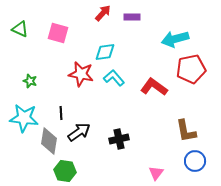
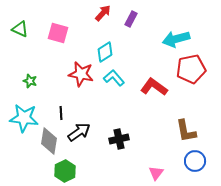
purple rectangle: moved 1 px left, 2 px down; rotated 63 degrees counterclockwise
cyan arrow: moved 1 px right
cyan diamond: rotated 25 degrees counterclockwise
green hexagon: rotated 25 degrees clockwise
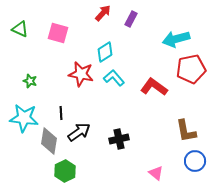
pink triangle: rotated 28 degrees counterclockwise
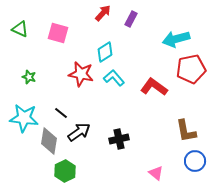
green star: moved 1 px left, 4 px up
black line: rotated 48 degrees counterclockwise
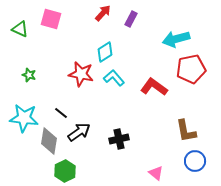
pink square: moved 7 px left, 14 px up
green star: moved 2 px up
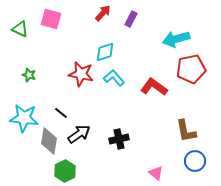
cyan diamond: rotated 15 degrees clockwise
black arrow: moved 2 px down
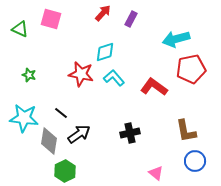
black cross: moved 11 px right, 6 px up
